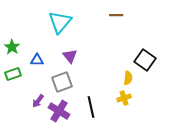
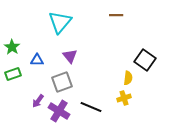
black line: rotated 55 degrees counterclockwise
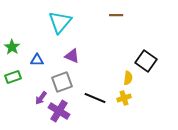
purple triangle: moved 2 px right; rotated 28 degrees counterclockwise
black square: moved 1 px right, 1 px down
green rectangle: moved 3 px down
purple arrow: moved 3 px right, 3 px up
black line: moved 4 px right, 9 px up
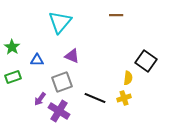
purple arrow: moved 1 px left, 1 px down
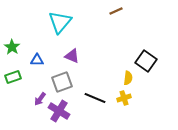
brown line: moved 4 px up; rotated 24 degrees counterclockwise
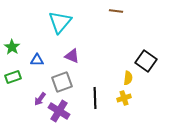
brown line: rotated 32 degrees clockwise
black line: rotated 65 degrees clockwise
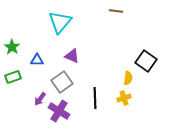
gray square: rotated 15 degrees counterclockwise
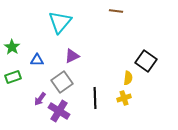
purple triangle: rotated 49 degrees counterclockwise
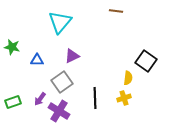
green star: rotated 21 degrees counterclockwise
green rectangle: moved 25 px down
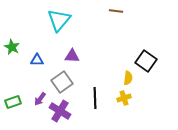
cyan triangle: moved 1 px left, 2 px up
green star: rotated 14 degrees clockwise
purple triangle: rotated 28 degrees clockwise
purple cross: moved 1 px right
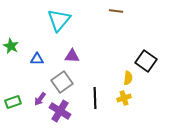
green star: moved 1 px left, 1 px up
blue triangle: moved 1 px up
